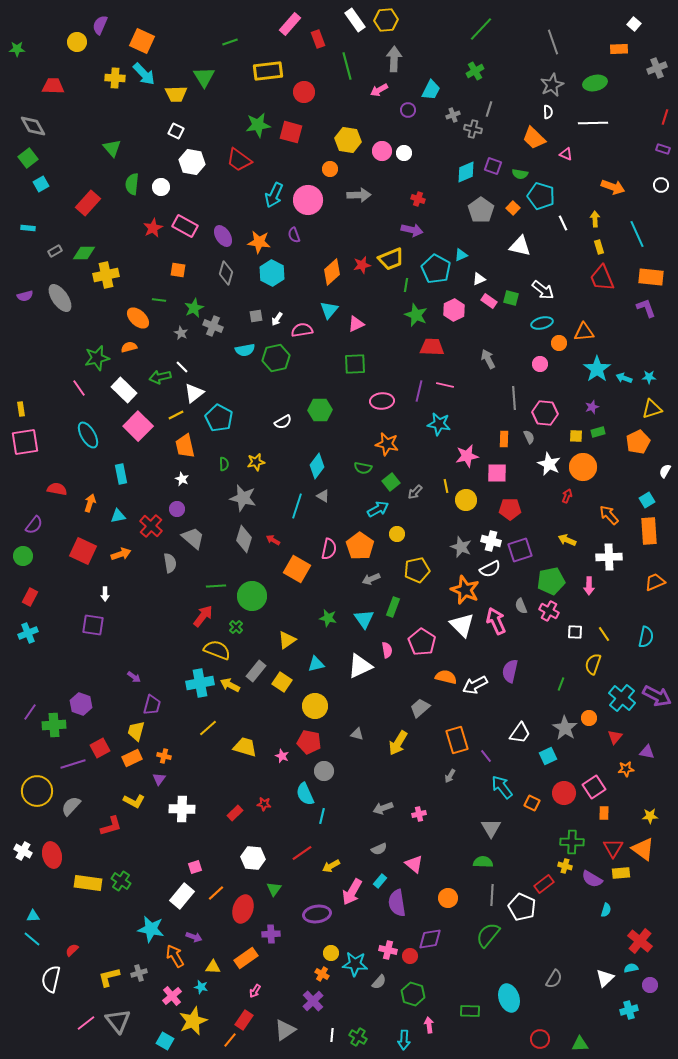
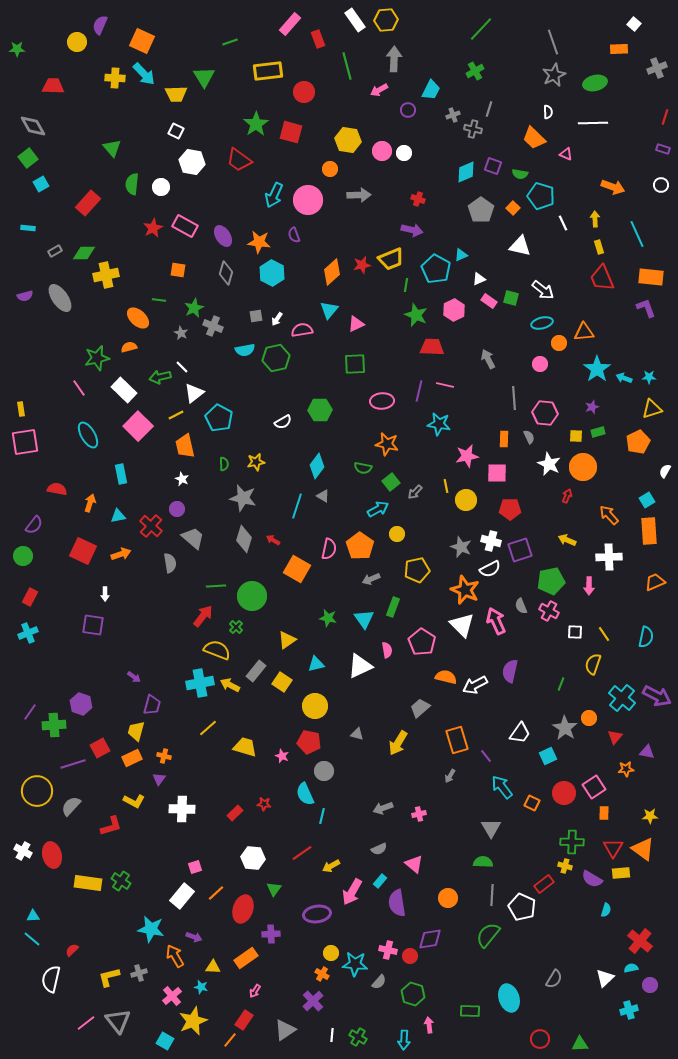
gray star at (552, 85): moved 2 px right, 10 px up
green star at (258, 125): moved 2 px left, 1 px up; rotated 25 degrees counterclockwise
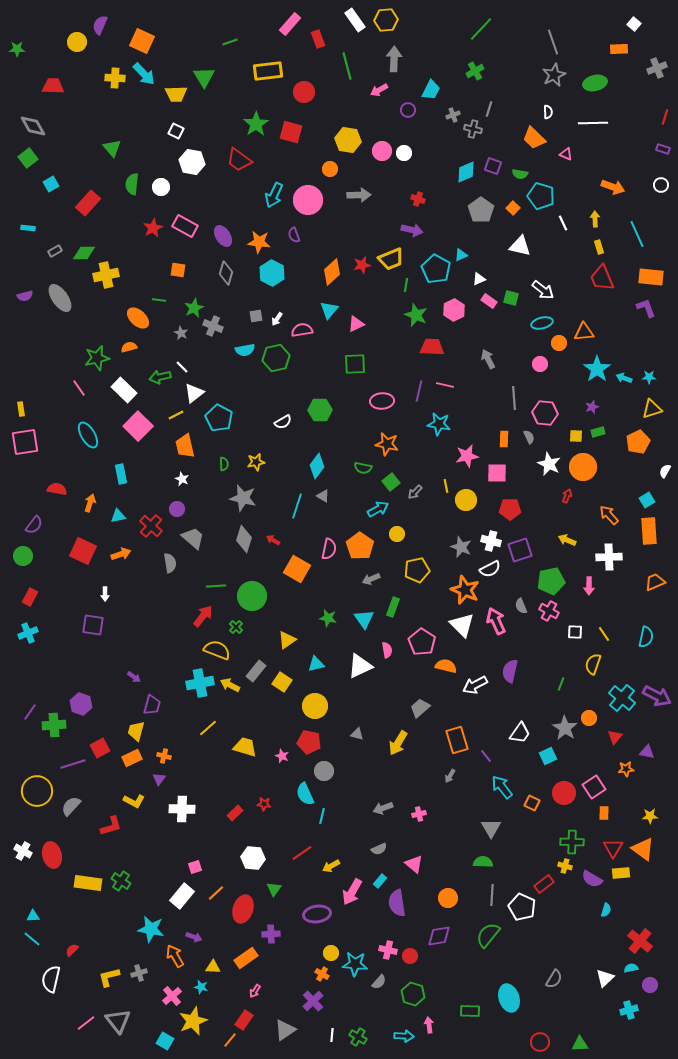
cyan square at (41, 184): moved 10 px right
orange semicircle at (446, 677): moved 11 px up
purple diamond at (430, 939): moved 9 px right, 3 px up
red circle at (540, 1039): moved 3 px down
cyan arrow at (404, 1040): moved 4 px up; rotated 90 degrees counterclockwise
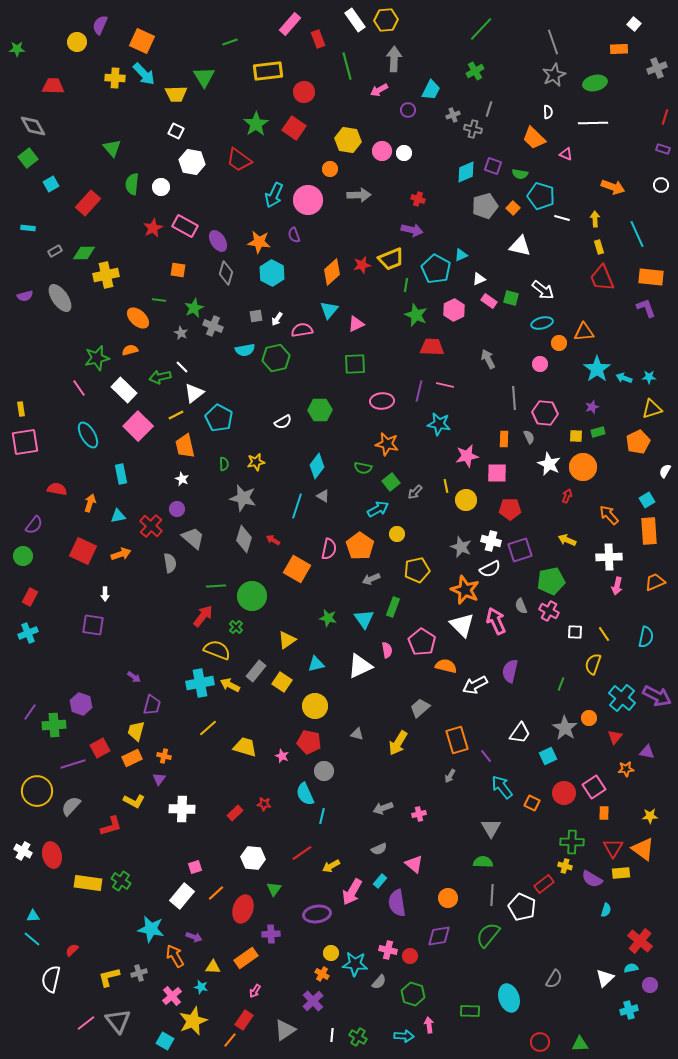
red square at (291, 132): moved 3 px right, 4 px up; rotated 20 degrees clockwise
gray pentagon at (481, 210): moved 4 px right, 4 px up; rotated 20 degrees clockwise
white line at (563, 223): moved 1 px left, 5 px up; rotated 49 degrees counterclockwise
purple ellipse at (223, 236): moved 5 px left, 5 px down
orange semicircle at (129, 347): moved 1 px right, 3 px down
pink arrow at (589, 586): moved 28 px right; rotated 12 degrees clockwise
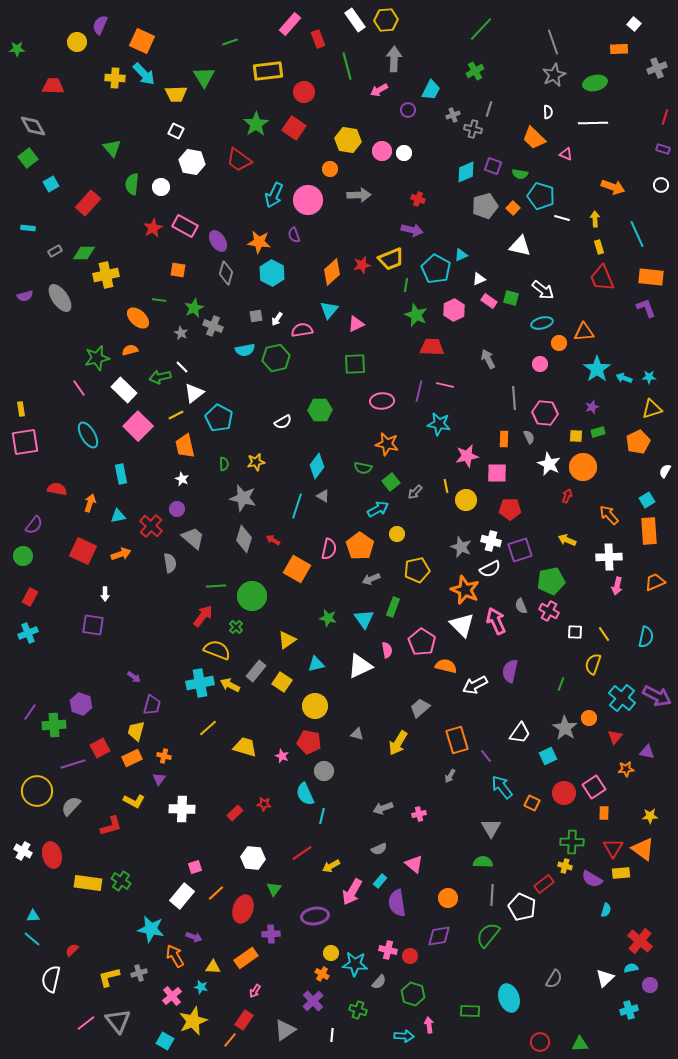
purple ellipse at (317, 914): moved 2 px left, 2 px down
green cross at (358, 1037): moved 27 px up; rotated 12 degrees counterclockwise
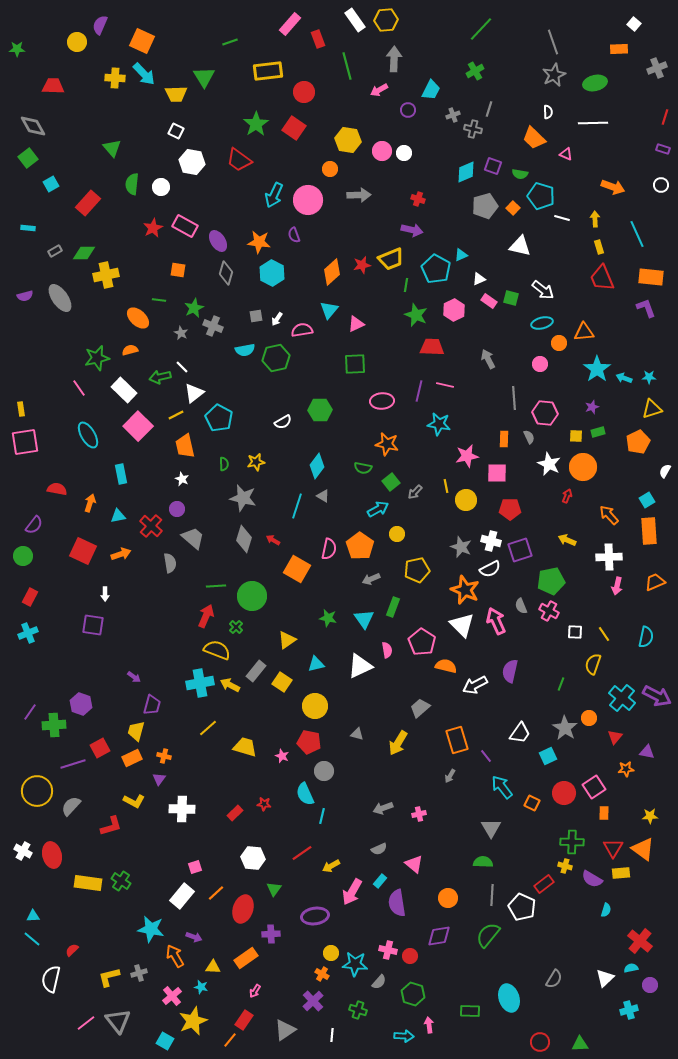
red arrow at (203, 616): moved 3 px right; rotated 15 degrees counterclockwise
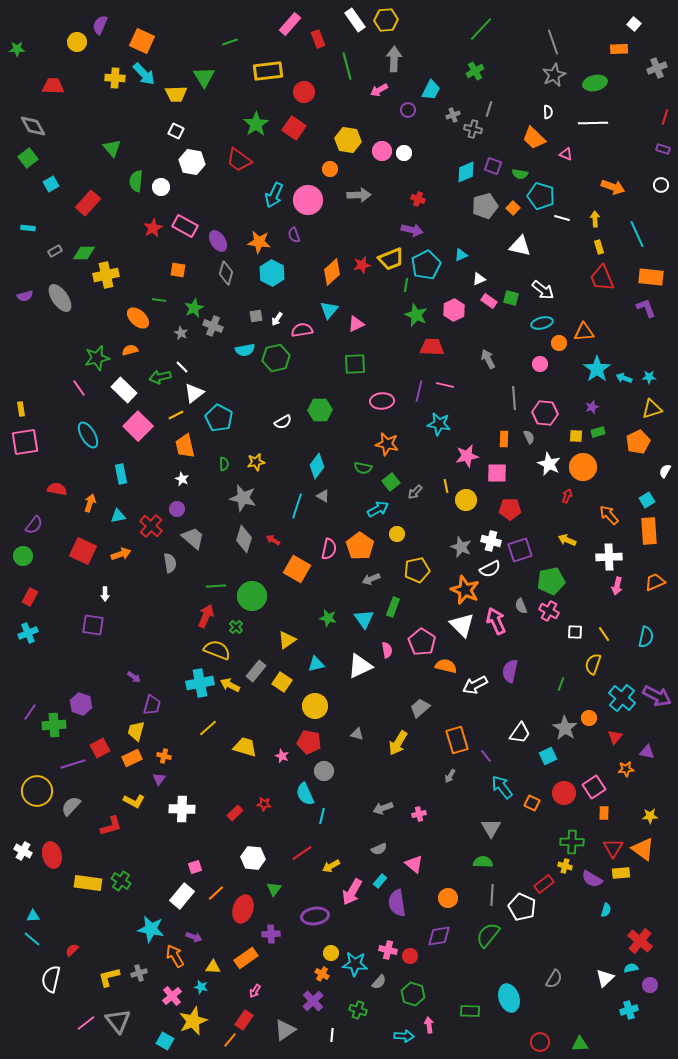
green semicircle at (132, 184): moved 4 px right, 3 px up
cyan pentagon at (436, 269): moved 10 px left, 4 px up; rotated 16 degrees clockwise
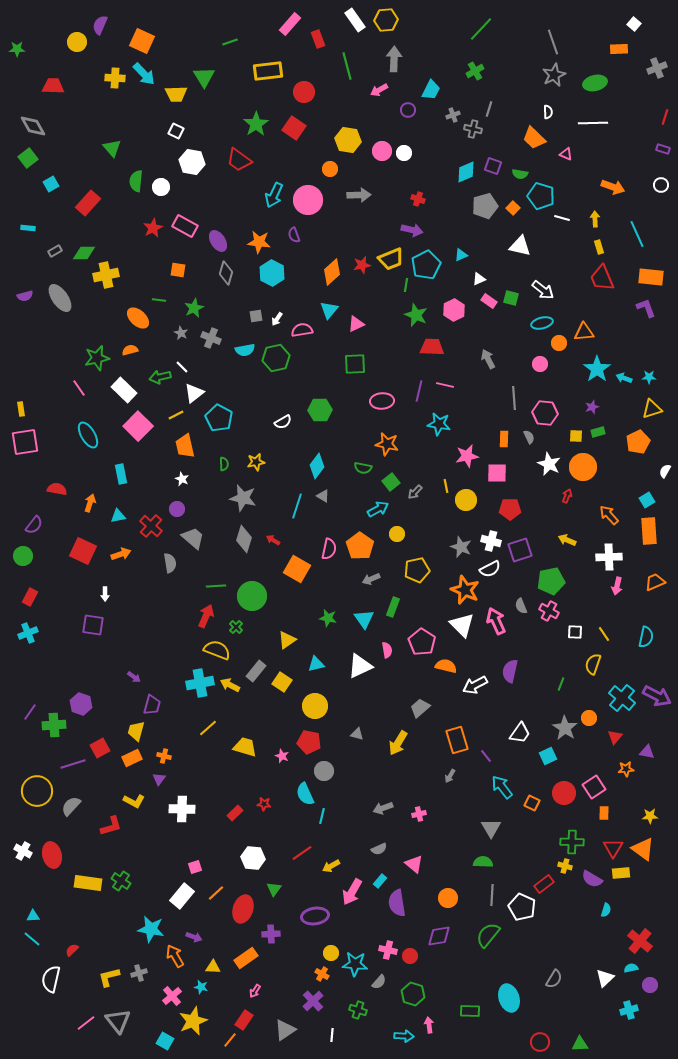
gray cross at (213, 326): moved 2 px left, 12 px down
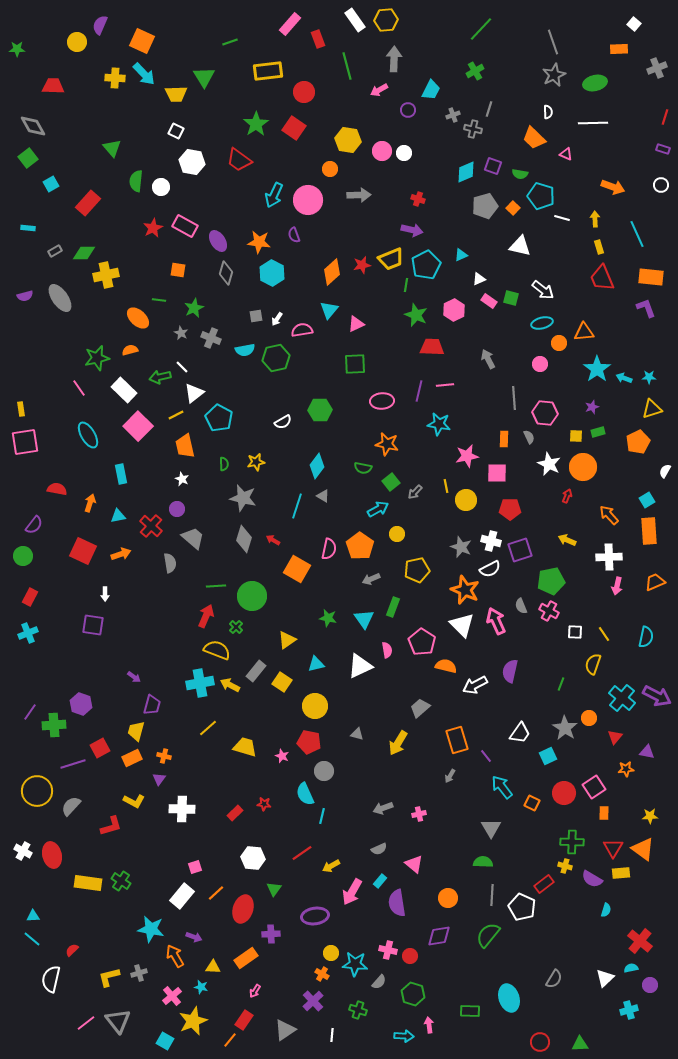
pink line at (445, 385): rotated 18 degrees counterclockwise
